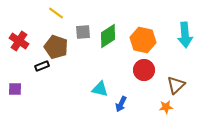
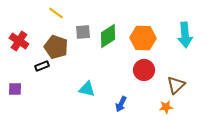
orange hexagon: moved 2 px up; rotated 10 degrees counterclockwise
cyan triangle: moved 13 px left
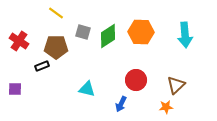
gray square: rotated 21 degrees clockwise
orange hexagon: moved 2 px left, 6 px up
brown pentagon: rotated 20 degrees counterclockwise
red circle: moved 8 px left, 10 px down
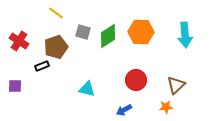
brown pentagon: rotated 20 degrees counterclockwise
purple square: moved 3 px up
blue arrow: moved 3 px right, 6 px down; rotated 35 degrees clockwise
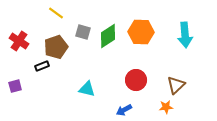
purple square: rotated 16 degrees counterclockwise
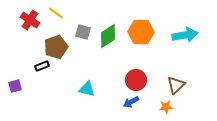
cyan arrow: rotated 95 degrees counterclockwise
red cross: moved 11 px right, 21 px up
blue arrow: moved 7 px right, 8 px up
